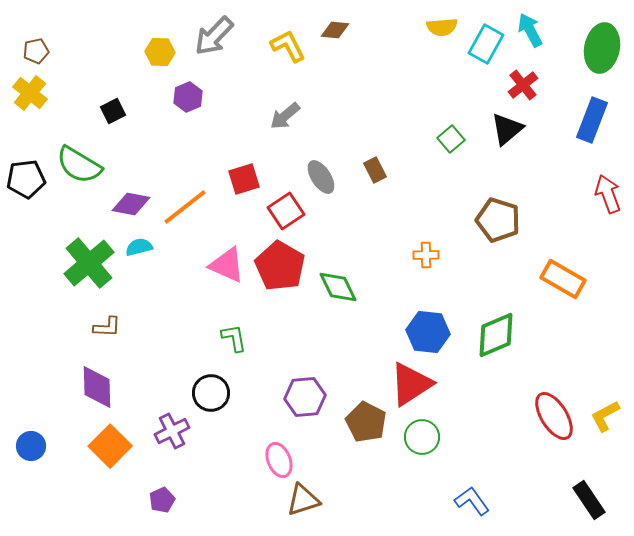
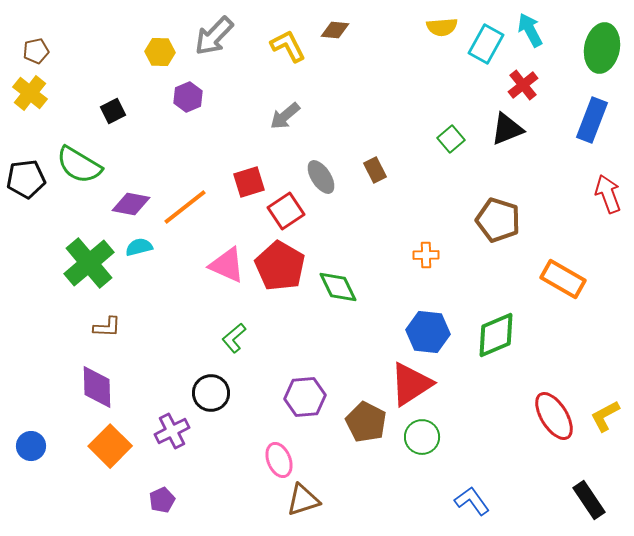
black triangle at (507, 129): rotated 18 degrees clockwise
red square at (244, 179): moved 5 px right, 3 px down
green L-shape at (234, 338): rotated 120 degrees counterclockwise
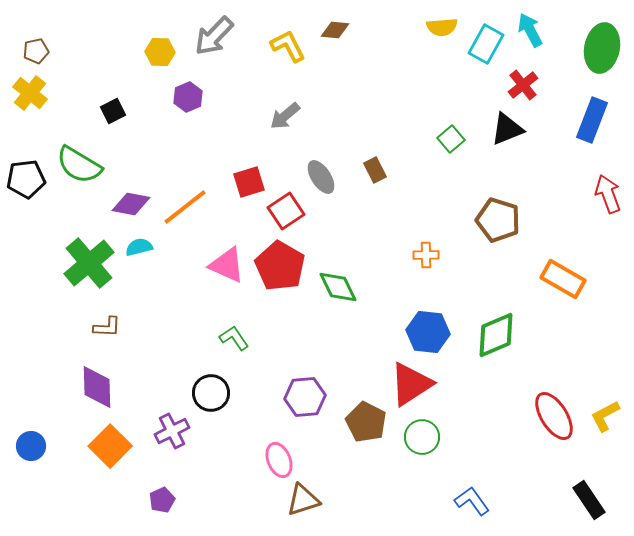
green L-shape at (234, 338): rotated 96 degrees clockwise
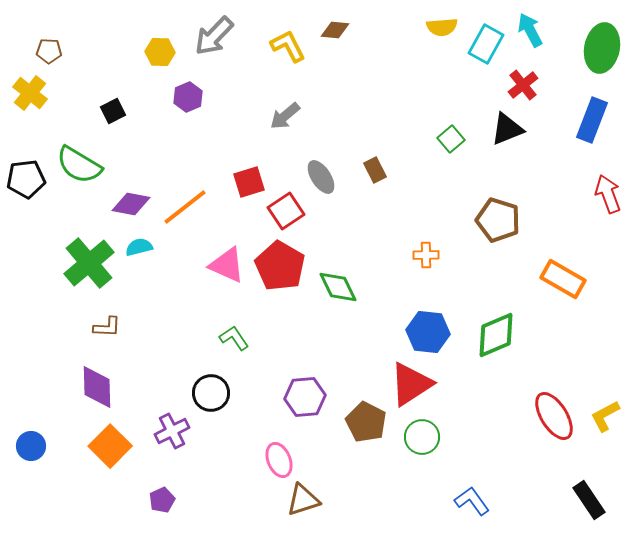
brown pentagon at (36, 51): moved 13 px right; rotated 15 degrees clockwise
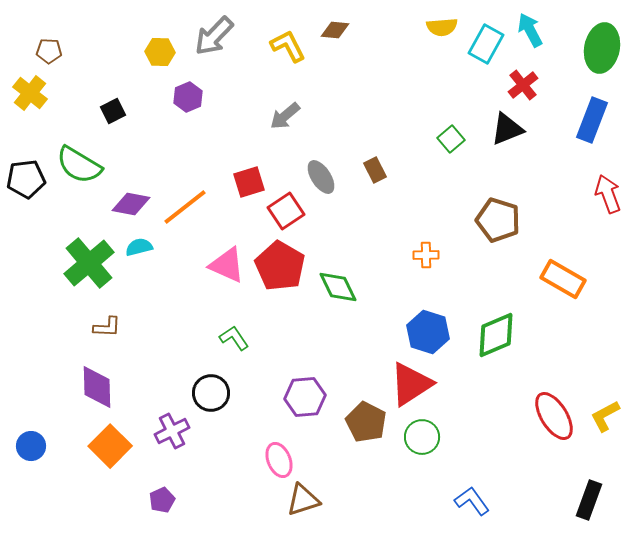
blue hexagon at (428, 332): rotated 12 degrees clockwise
black rectangle at (589, 500): rotated 54 degrees clockwise
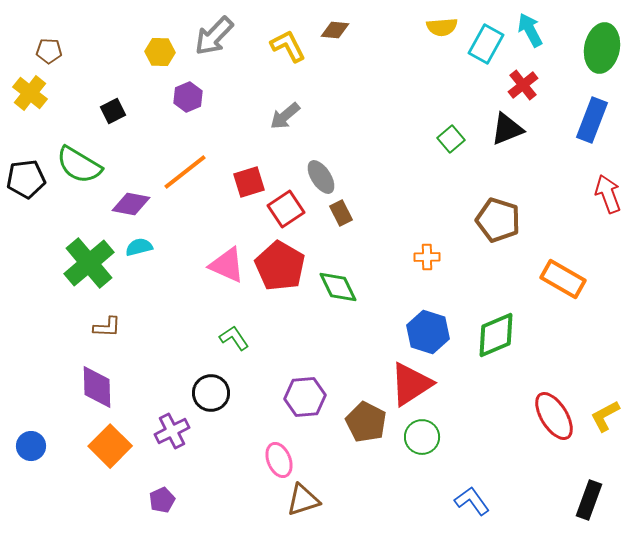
brown rectangle at (375, 170): moved 34 px left, 43 px down
orange line at (185, 207): moved 35 px up
red square at (286, 211): moved 2 px up
orange cross at (426, 255): moved 1 px right, 2 px down
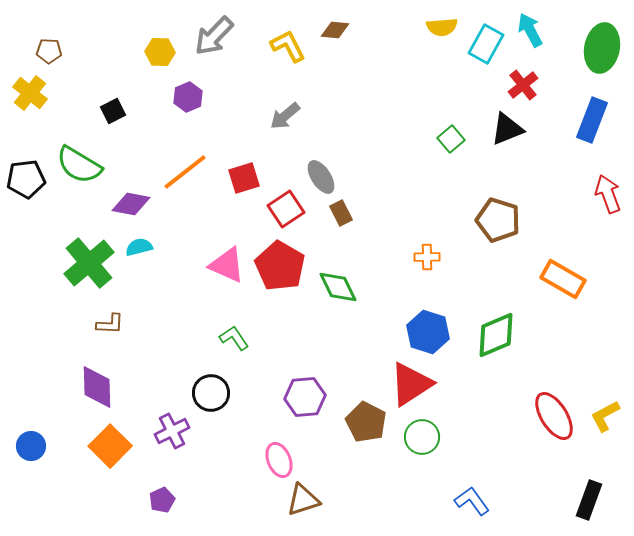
red square at (249, 182): moved 5 px left, 4 px up
brown L-shape at (107, 327): moved 3 px right, 3 px up
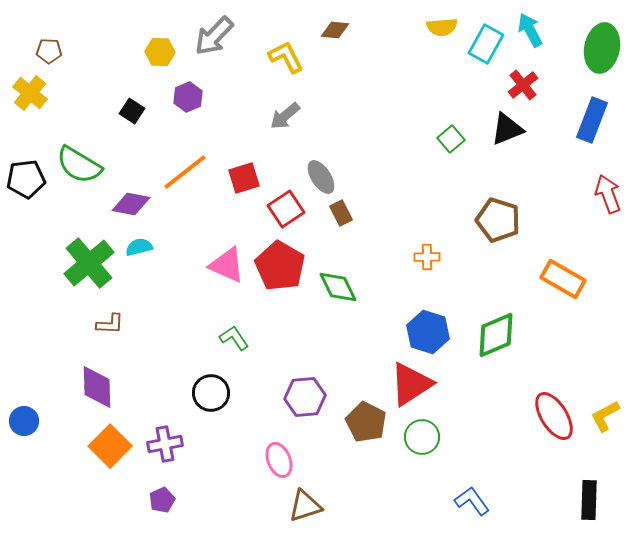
yellow L-shape at (288, 46): moved 2 px left, 11 px down
black square at (113, 111): moved 19 px right; rotated 30 degrees counterclockwise
purple cross at (172, 431): moved 7 px left, 13 px down; rotated 16 degrees clockwise
blue circle at (31, 446): moved 7 px left, 25 px up
brown triangle at (303, 500): moved 2 px right, 6 px down
black rectangle at (589, 500): rotated 18 degrees counterclockwise
